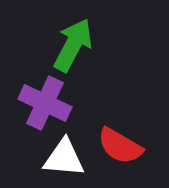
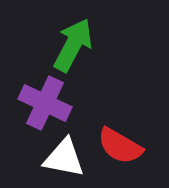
white triangle: rotated 6 degrees clockwise
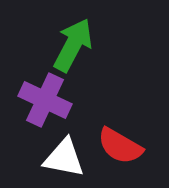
purple cross: moved 3 px up
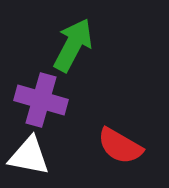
purple cross: moved 4 px left; rotated 9 degrees counterclockwise
white triangle: moved 35 px left, 2 px up
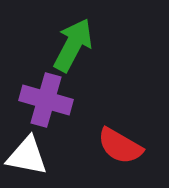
purple cross: moved 5 px right
white triangle: moved 2 px left
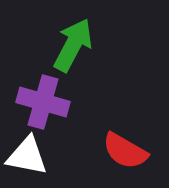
purple cross: moved 3 px left, 2 px down
red semicircle: moved 5 px right, 5 px down
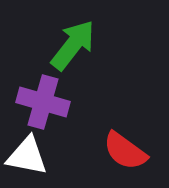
green arrow: rotated 10 degrees clockwise
red semicircle: rotated 6 degrees clockwise
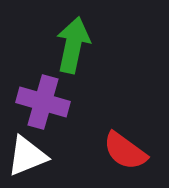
green arrow: rotated 26 degrees counterclockwise
white triangle: rotated 33 degrees counterclockwise
